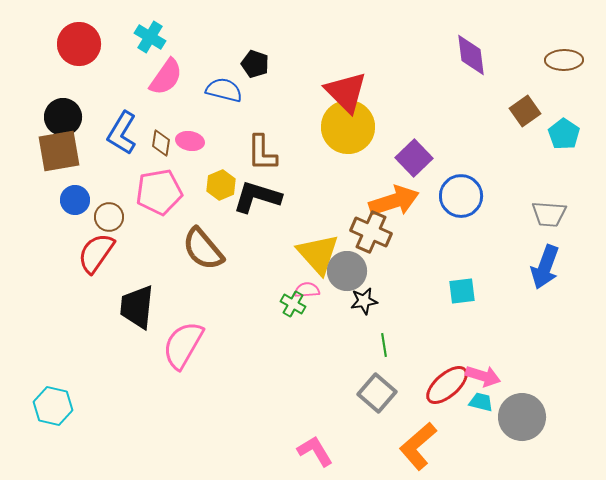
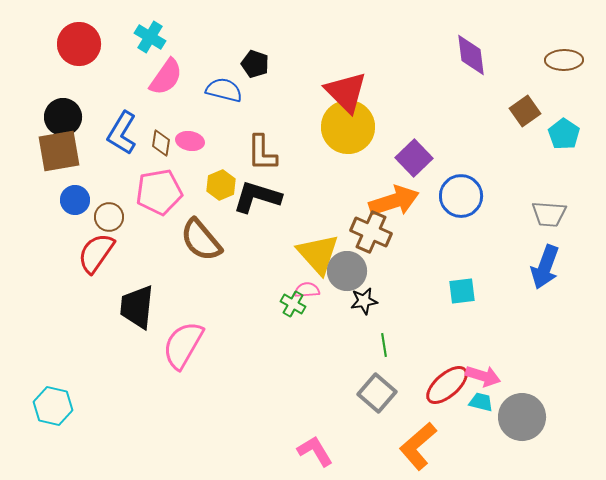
brown semicircle at (203, 249): moved 2 px left, 9 px up
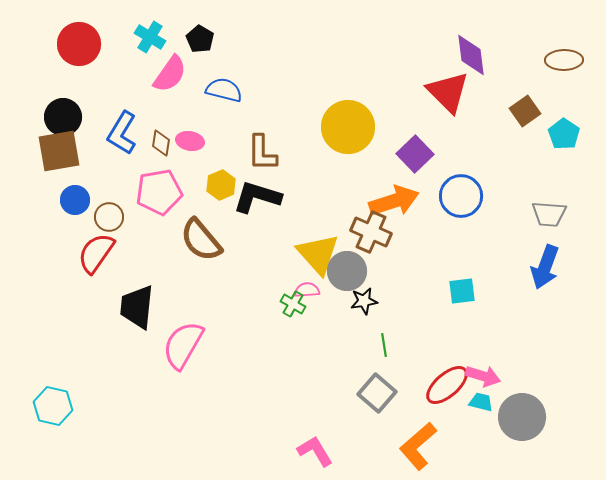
black pentagon at (255, 64): moved 55 px left, 25 px up; rotated 12 degrees clockwise
pink semicircle at (166, 77): moved 4 px right, 3 px up
red triangle at (346, 92): moved 102 px right
purple square at (414, 158): moved 1 px right, 4 px up
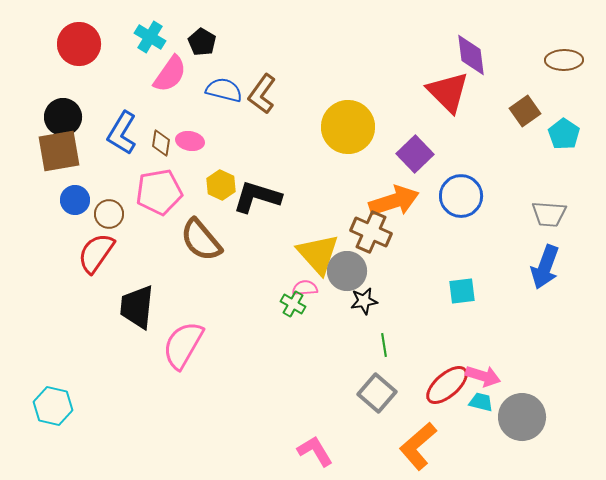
black pentagon at (200, 39): moved 2 px right, 3 px down
brown L-shape at (262, 153): moved 59 px up; rotated 36 degrees clockwise
yellow hexagon at (221, 185): rotated 12 degrees counterclockwise
brown circle at (109, 217): moved 3 px up
pink semicircle at (307, 290): moved 2 px left, 2 px up
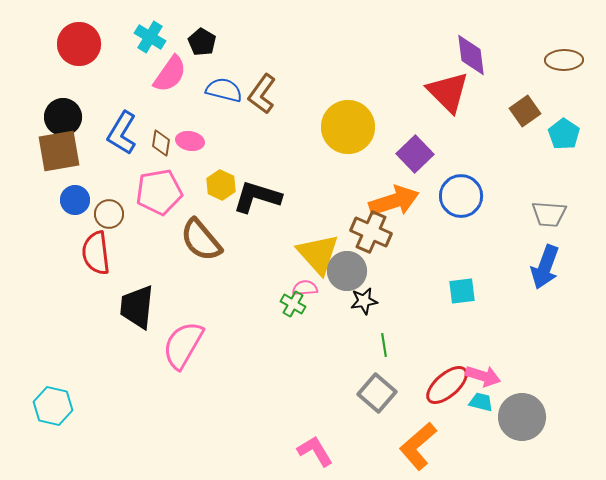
red semicircle at (96, 253): rotated 42 degrees counterclockwise
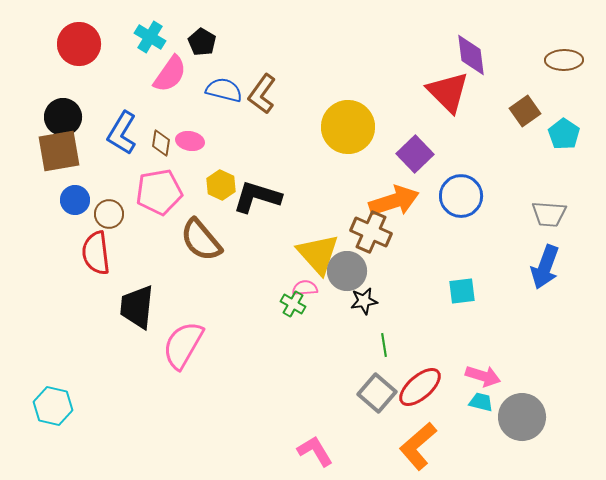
red ellipse at (447, 385): moved 27 px left, 2 px down
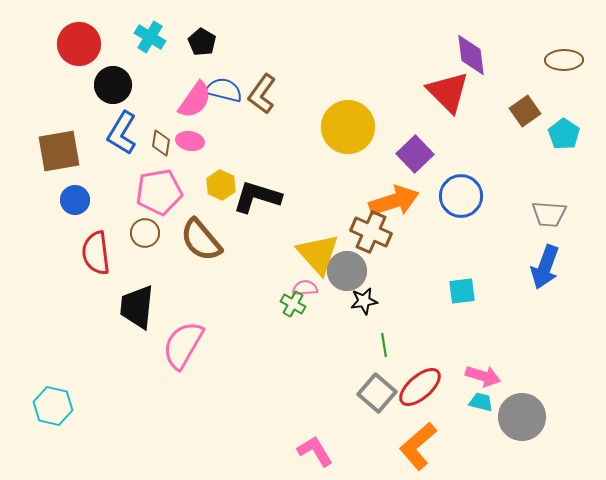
pink semicircle at (170, 74): moved 25 px right, 26 px down
black circle at (63, 117): moved 50 px right, 32 px up
brown circle at (109, 214): moved 36 px right, 19 px down
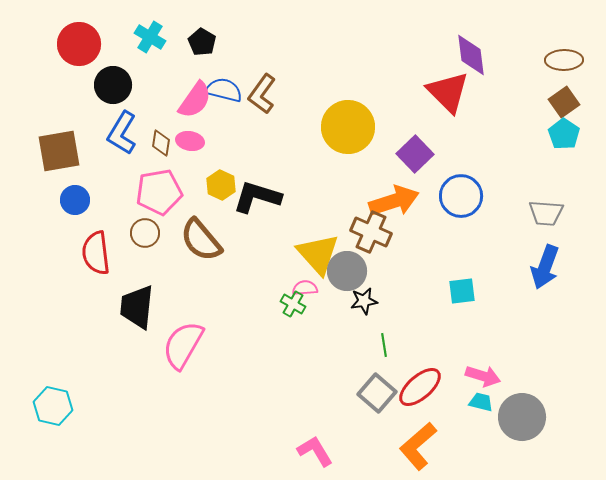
brown square at (525, 111): moved 39 px right, 9 px up
gray trapezoid at (549, 214): moved 3 px left, 1 px up
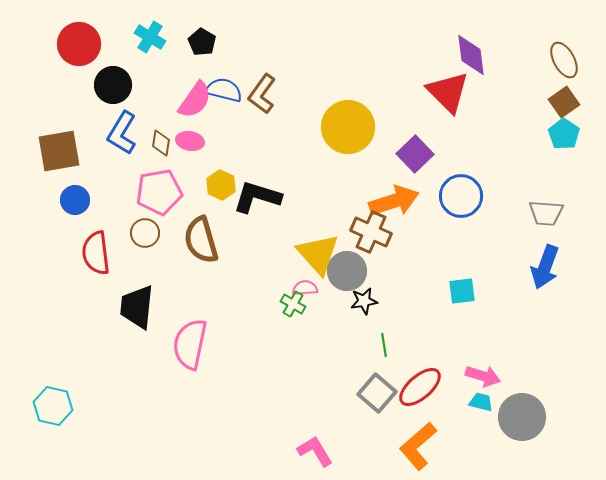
brown ellipse at (564, 60): rotated 63 degrees clockwise
brown semicircle at (201, 240): rotated 24 degrees clockwise
pink semicircle at (183, 345): moved 7 px right, 1 px up; rotated 18 degrees counterclockwise
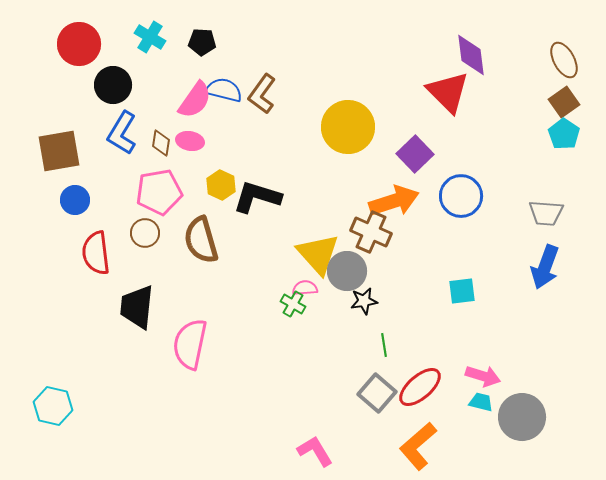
black pentagon at (202, 42): rotated 28 degrees counterclockwise
